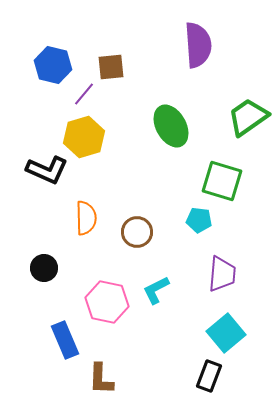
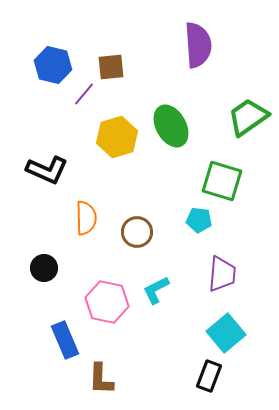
yellow hexagon: moved 33 px right
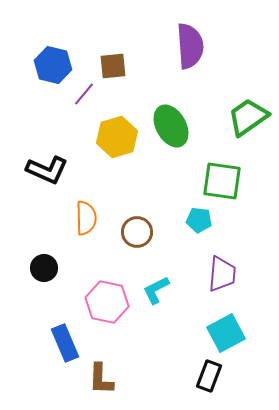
purple semicircle: moved 8 px left, 1 px down
brown square: moved 2 px right, 1 px up
green square: rotated 9 degrees counterclockwise
cyan square: rotated 12 degrees clockwise
blue rectangle: moved 3 px down
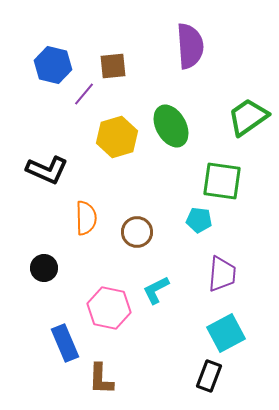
pink hexagon: moved 2 px right, 6 px down
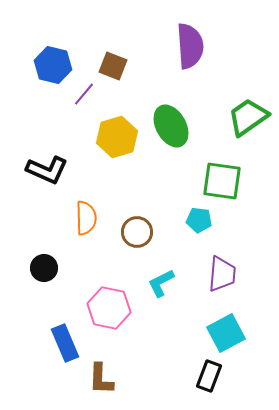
brown square: rotated 28 degrees clockwise
cyan L-shape: moved 5 px right, 7 px up
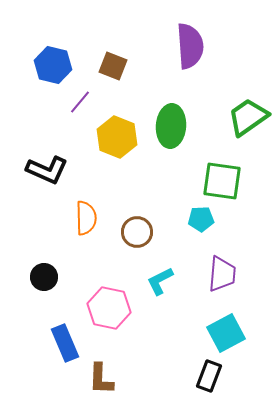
purple line: moved 4 px left, 8 px down
green ellipse: rotated 33 degrees clockwise
yellow hexagon: rotated 21 degrees counterclockwise
cyan pentagon: moved 2 px right, 1 px up; rotated 10 degrees counterclockwise
black circle: moved 9 px down
cyan L-shape: moved 1 px left, 2 px up
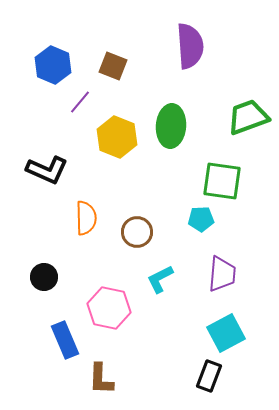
blue hexagon: rotated 9 degrees clockwise
green trapezoid: rotated 15 degrees clockwise
cyan L-shape: moved 2 px up
blue rectangle: moved 3 px up
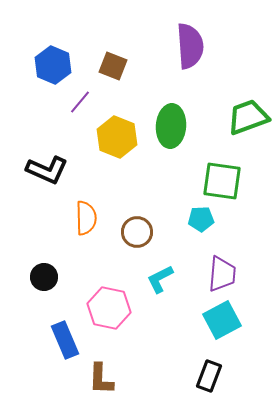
cyan square: moved 4 px left, 13 px up
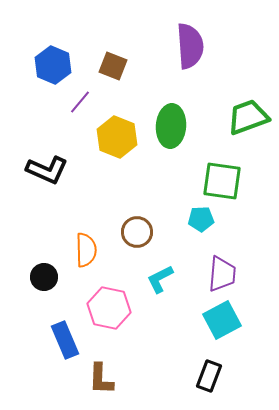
orange semicircle: moved 32 px down
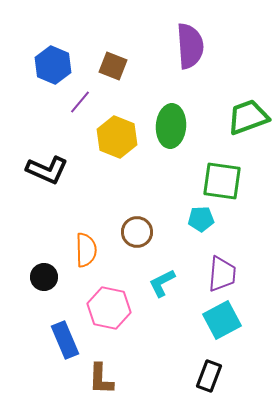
cyan L-shape: moved 2 px right, 4 px down
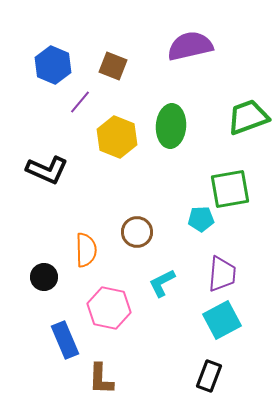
purple semicircle: rotated 99 degrees counterclockwise
green square: moved 8 px right, 8 px down; rotated 18 degrees counterclockwise
